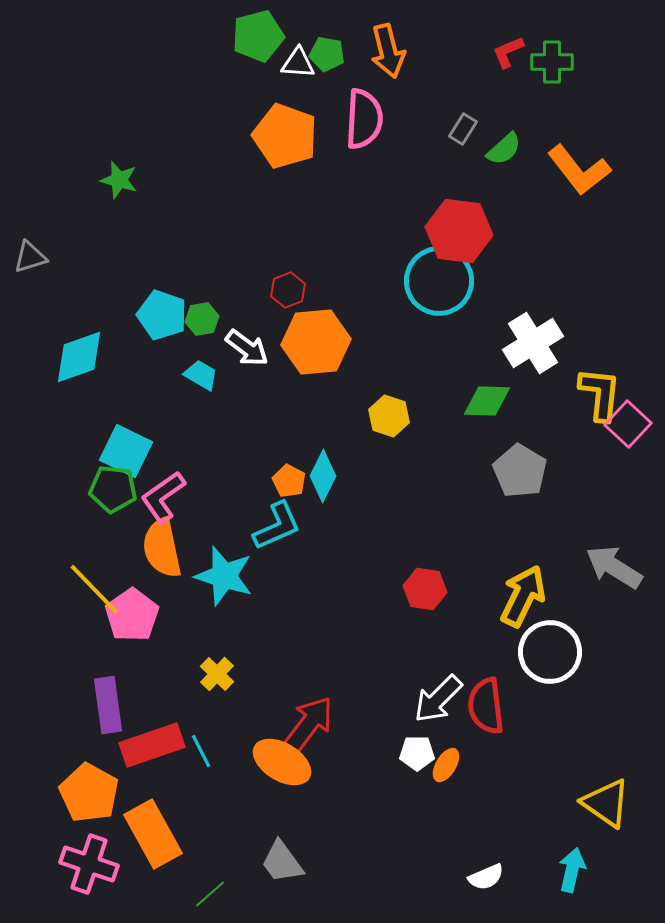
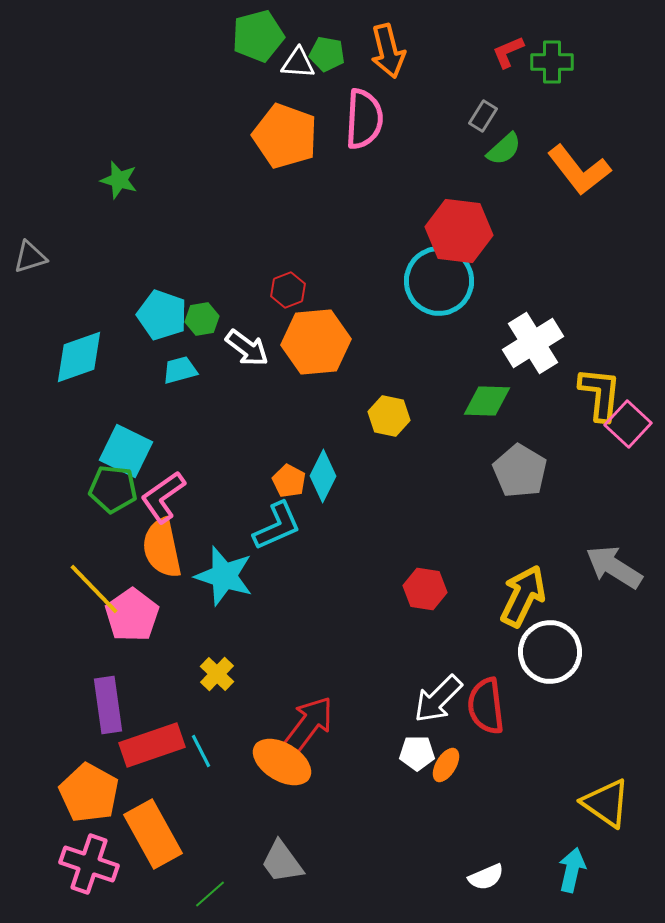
gray rectangle at (463, 129): moved 20 px right, 13 px up
cyan trapezoid at (201, 375): moved 21 px left, 5 px up; rotated 45 degrees counterclockwise
yellow hexagon at (389, 416): rotated 6 degrees counterclockwise
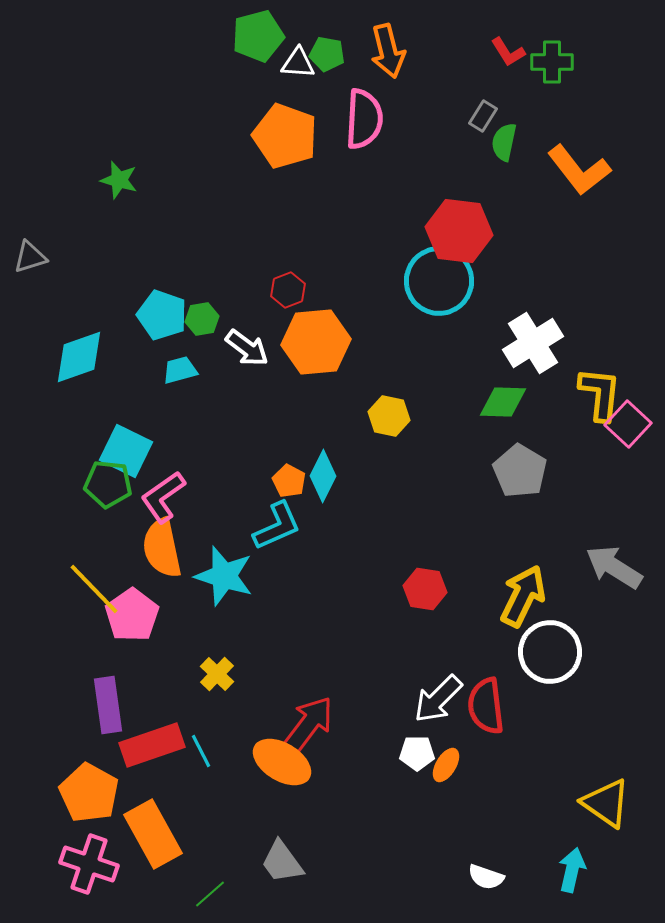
red L-shape at (508, 52): rotated 99 degrees counterclockwise
green semicircle at (504, 149): moved 7 px up; rotated 144 degrees clockwise
green diamond at (487, 401): moved 16 px right, 1 px down
green pentagon at (113, 489): moved 5 px left, 5 px up
white semicircle at (486, 877): rotated 42 degrees clockwise
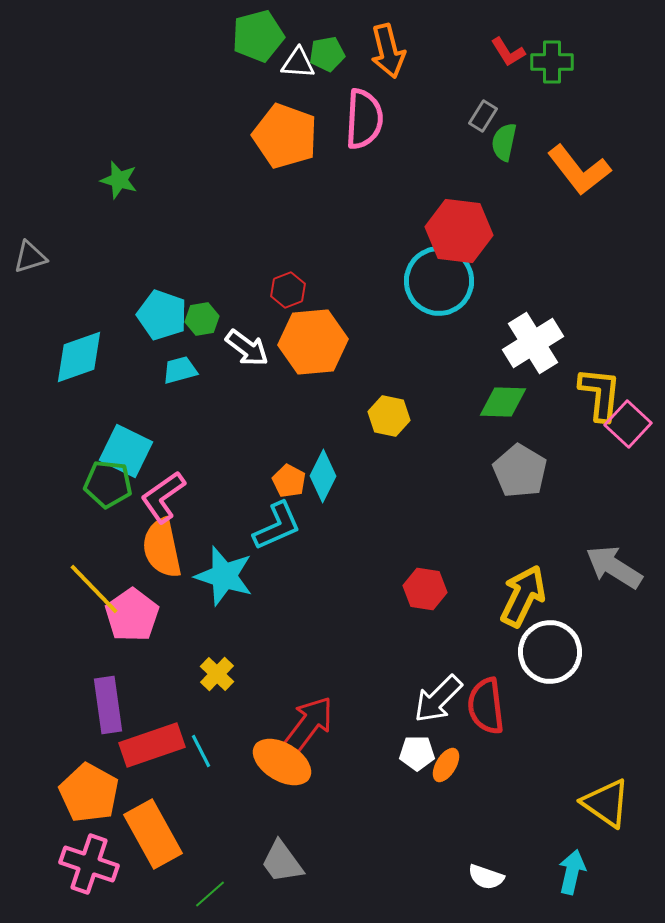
green pentagon at (327, 54): rotated 20 degrees counterclockwise
orange hexagon at (316, 342): moved 3 px left
cyan arrow at (572, 870): moved 2 px down
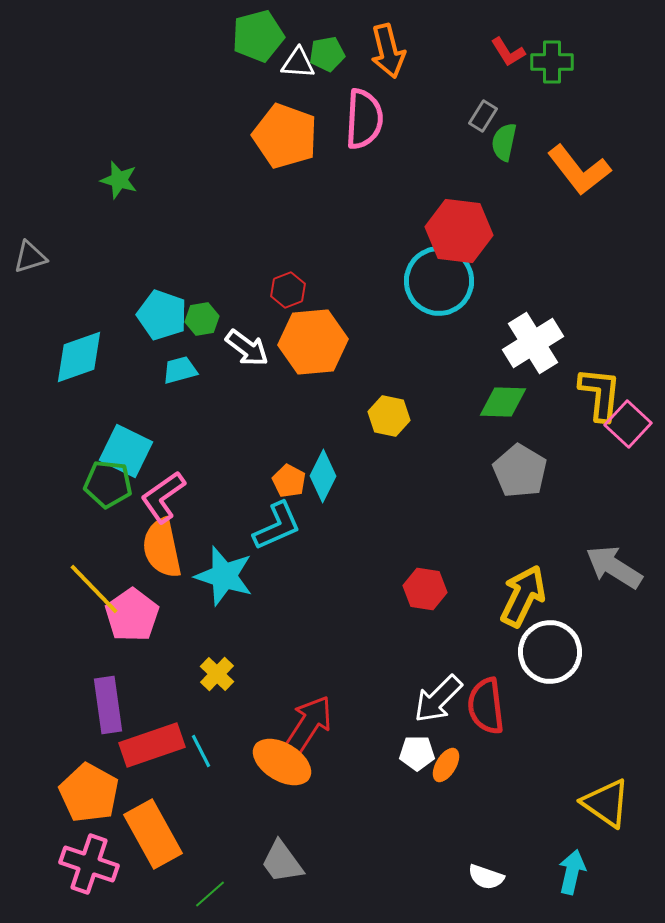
red arrow at (309, 724): rotated 4 degrees counterclockwise
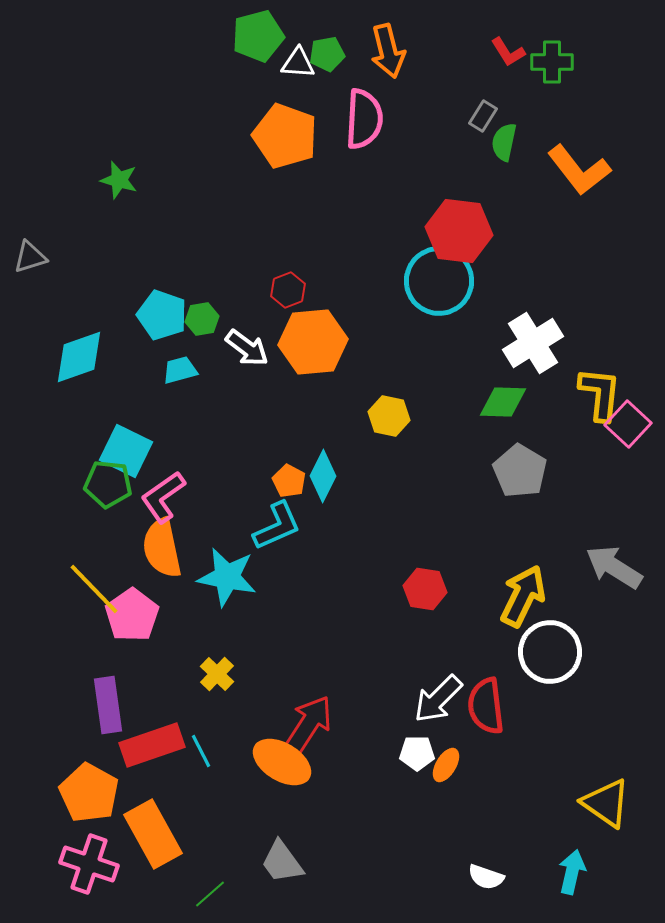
cyan star at (224, 576): moved 3 px right, 1 px down; rotated 6 degrees counterclockwise
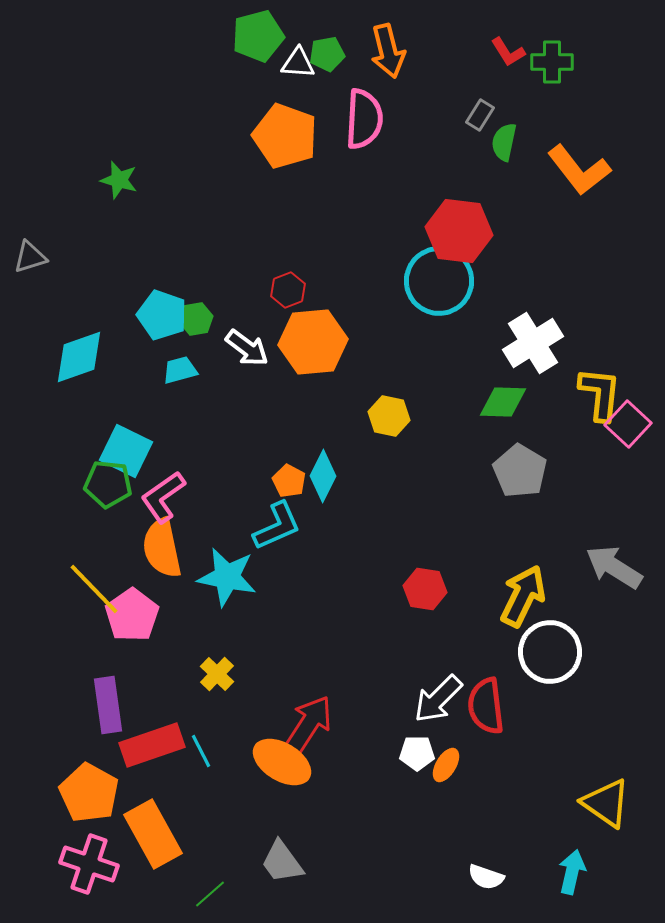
gray rectangle at (483, 116): moved 3 px left, 1 px up
green hexagon at (202, 319): moved 6 px left
